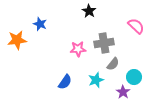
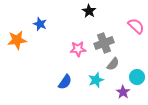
gray cross: rotated 12 degrees counterclockwise
cyan circle: moved 3 px right
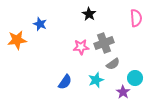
black star: moved 3 px down
pink semicircle: moved 8 px up; rotated 42 degrees clockwise
pink star: moved 3 px right, 2 px up
gray semicircle: rotated 16 degrees clockwise
cyan circle: moved 2 px left, 1 px down
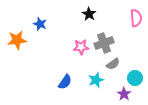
purple star: moved 1 px right, 2 px down
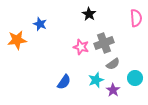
pink star: rotated 21 degrees clockwise
blue semicircle: moved 1 px left
purple star: moved 11 px left, 4 px up
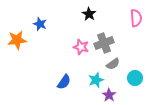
purple star: moved 4 px left, 5 px down
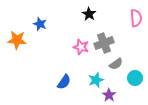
orange star: rotated 12 degrees clockwise
gray semicircle: moved 3 px right
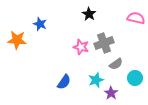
pink semicircle: rotated 72 degrees counterclockwise
purple star: moved 2 px right, 2 px up
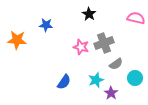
blue star: moved 6 px right, 1 px down; rotated 16 degrees counterclockwise
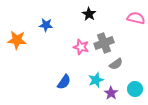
cyan circle: moved 11 px down
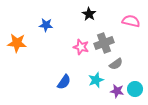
pink semicircle: moved 5 px left, 3 px down
orange star: moved 3 px down
purple star: moved 6 px right, 2 px up; rotated 24 degrees counterclockwise
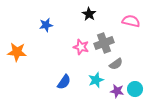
blue star: rotated 16 degrees counterclockwise
orange star: moved 9 px down
